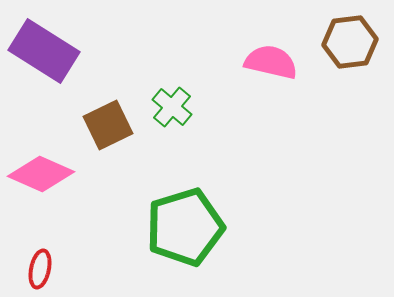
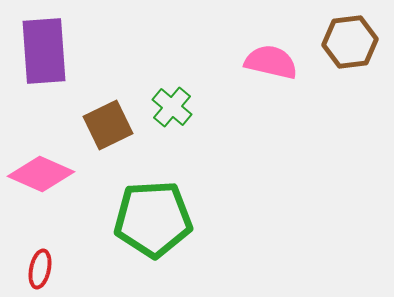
purple rectangle: rotated 54 degrees clockwise
green pentagon: moved 32 px left, 8 px up; rotated 14 degrees clockwise
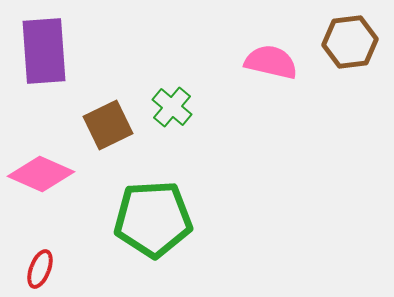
red ellipse: rotated 9 degrees clockwise
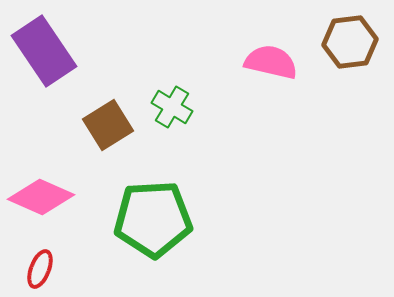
purple rectangle: rotated 30 degrees counterclockwise
green cross: rotated 9 degrees counterclockwise
brown square: rotated 6 degrees counterclockwise
pink diamond: moved 23 px down
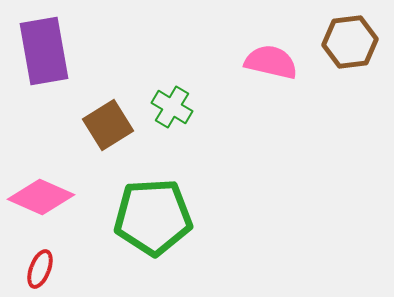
purple rectangle: rotated 24 degrees clockwise
green pentagon: moved 2 px up
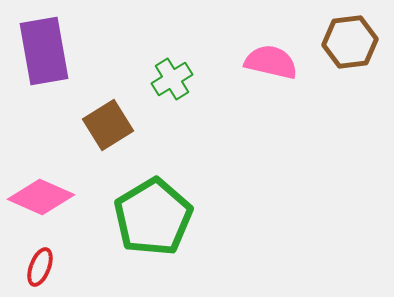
green cross: moved 28 px up; rotated 27 degrees clockwise
green pentagon: rotated 28 degrees counterclockwise
red ellipse: moved 2 px up
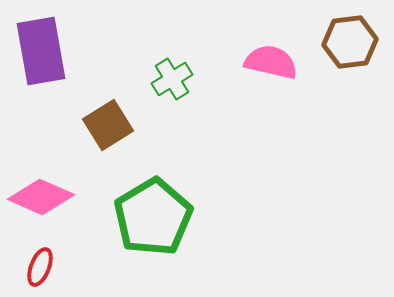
purple rectangle: moved 3 px left
